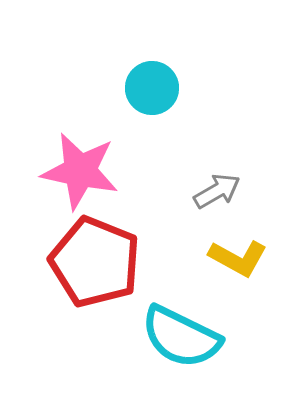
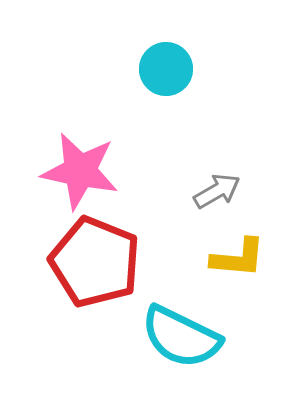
cyan circle: moved 14 px right, 19 px up
yellow L-shape: rotated 24 degrees counterclockwise
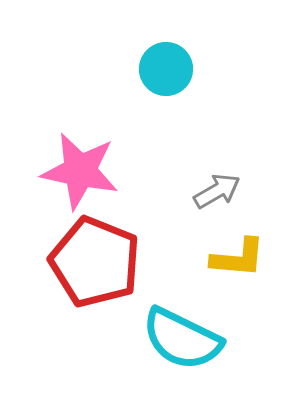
cyan semicircle: moved 1 px right, 2 px down
